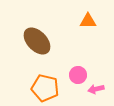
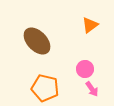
orange triangle: moved 2 px right, 4 px down; rotated 36 degrees counterclockwise
pink circle: moved 7 px right, 6 px up
pink arrow: moved 4 px left; rotated 112 degrees counterclockwise
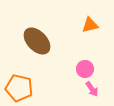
orange triangle: rotated 24 degrees clockwise
orange pentagon: moved 26 px left
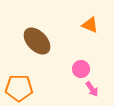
orange triangle: rotated 36 degrees clockwise
pink circle: moved 4 px left
orange pentagon: rotated 12 degrees counterclockwise
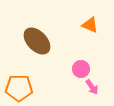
pink arrow: moved 2 px up
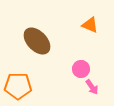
orange pentagon: moved 1 px left, 2 px up
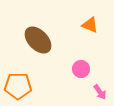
brown ellipse: moved 1 px right, 1 px up
pink arrow: moved 8 px right, 5 px down
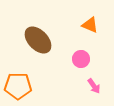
pink circle: moved 10 px up
pink arrow: moved 6 px left, 6 px up
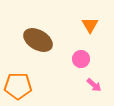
orange triangle: rotated 36 degrees clockwise
brown ellipse: rotated 16 degrees counterclockwise
pink arrow: moved 1 px up; rotated 14 degrees counterclockwise
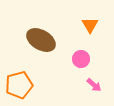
brown ellipse: moved 3 px right
orange pentagon: moved 1 px right, 1 px up; rotated 16 degrees counterclockwise
